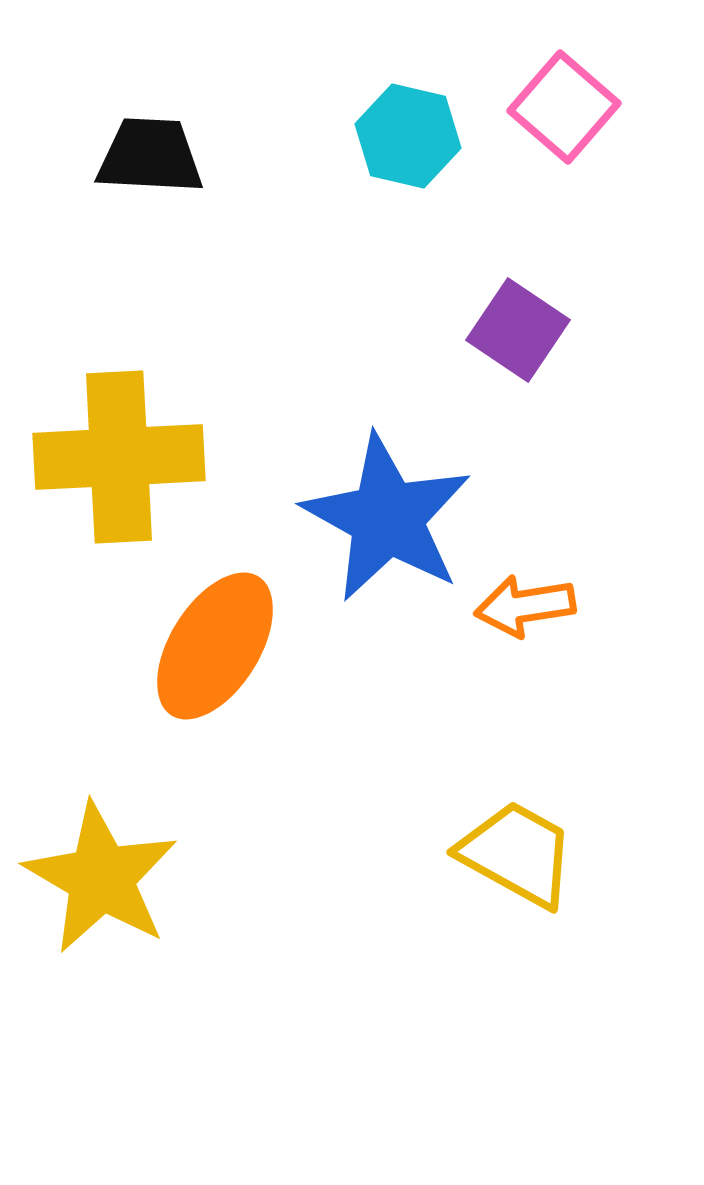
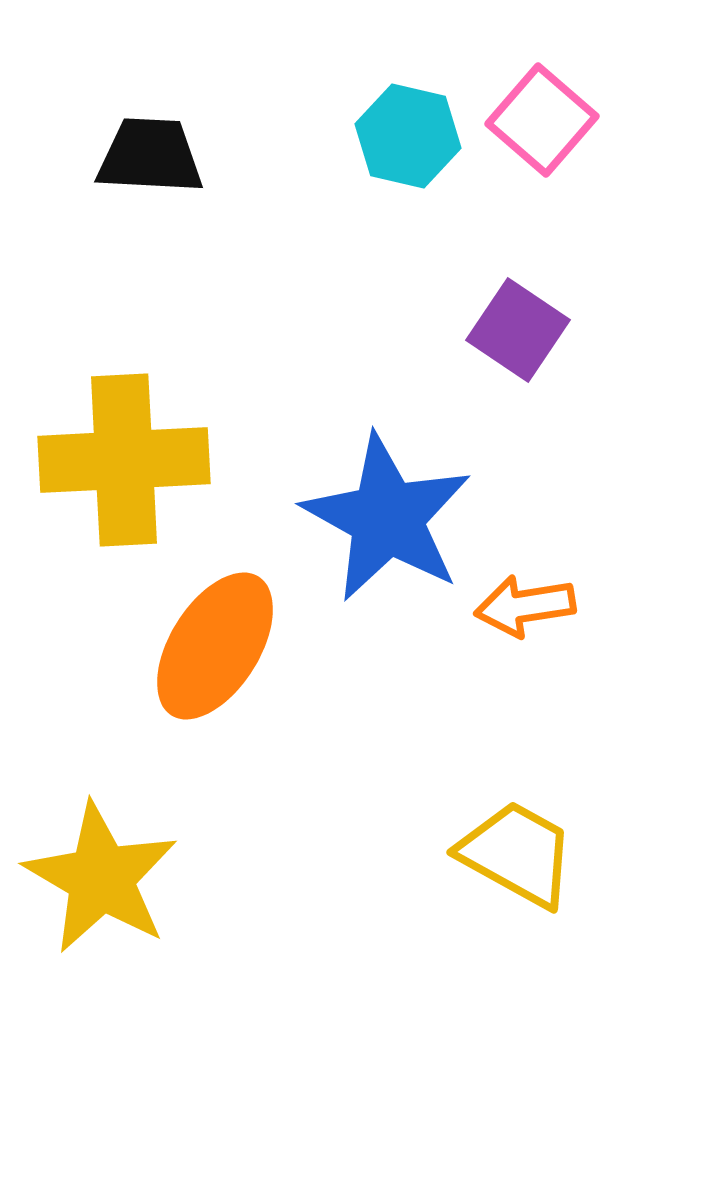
pink square: moved 22 px left, 13 px down
yellow cross: moved 5 px right, 3 px down
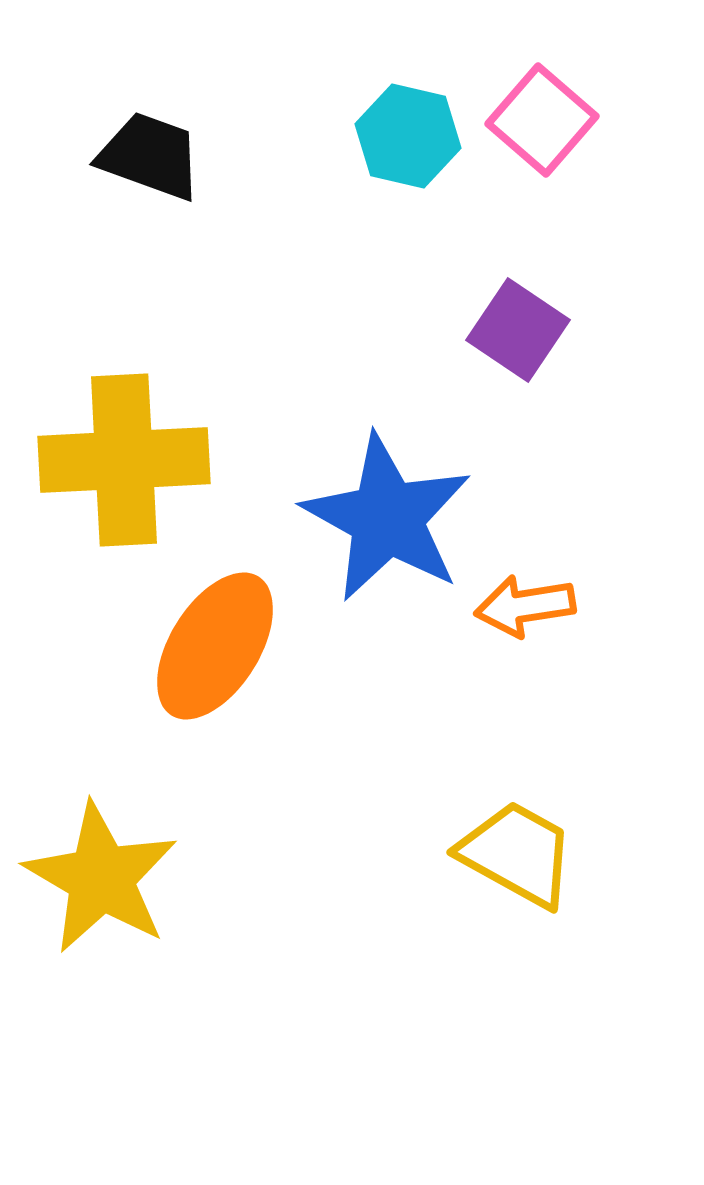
black trapezoid: rotated 17 degrees clockwise
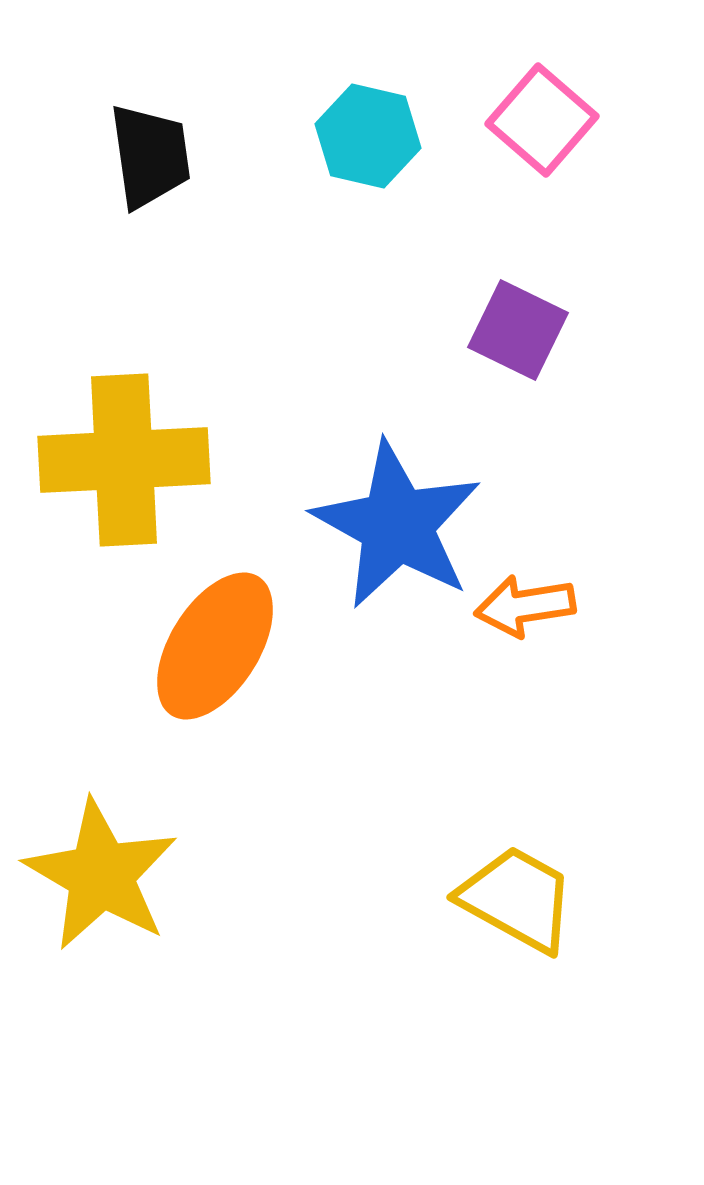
cyan hexagon: moved 40 px left
black trapezoid: rotated 62 degrees clockwise
purple square: rotated 8 degrees counterclockwise
blue star: moved 10 px right, 7 px down
yellow trapezoid: moved 45 px down
yellow star: moved 3 px up
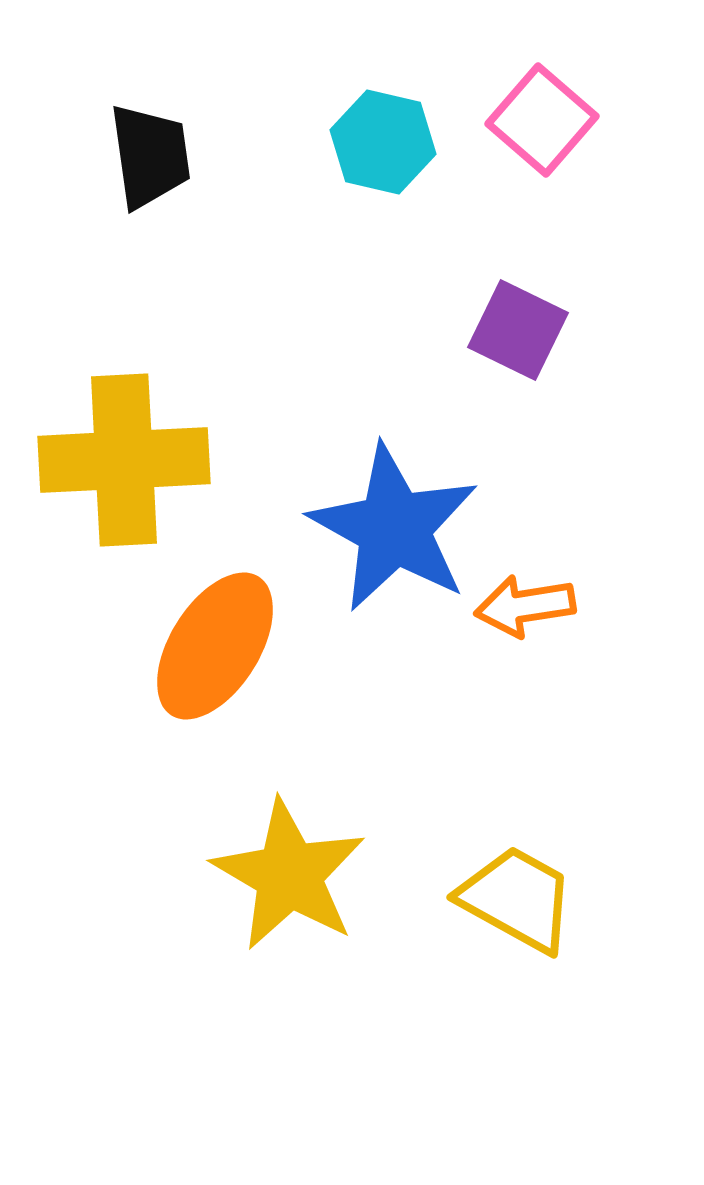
cyan hexagon: moved 15 px right, 6 px down
blue star: moved 3 px left, 3 px down
yellow star: moved 188 px right
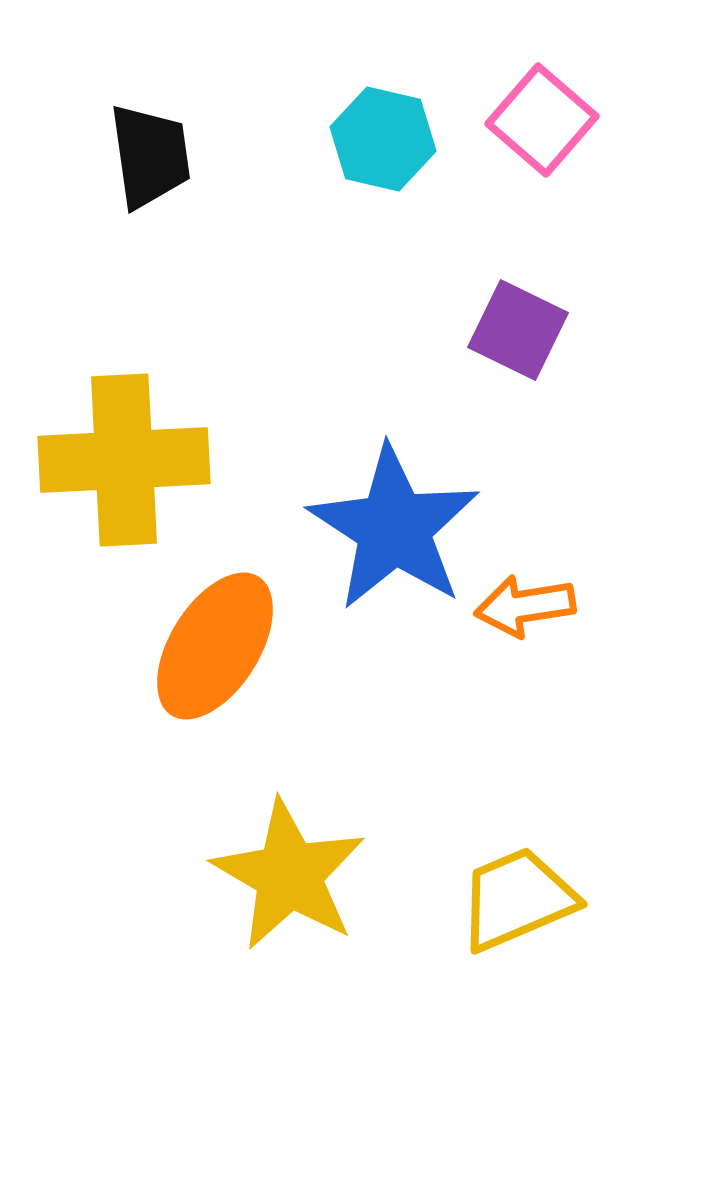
cyan hexagon: moved 3 px up
blue star: rotated 4 degrees clockwise
yellow trapezoid: rotated 52 degrees counterclockwise
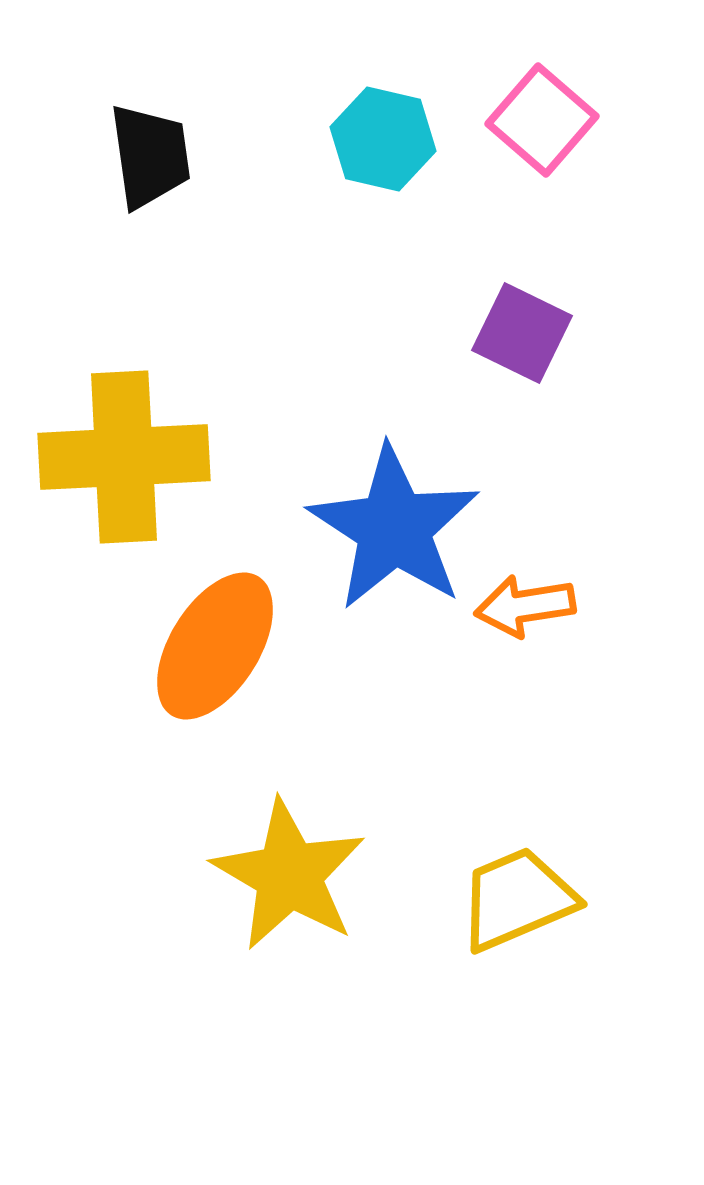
purple square: moved 4 px right, 3 px down
yellow cross: moved 3 px up
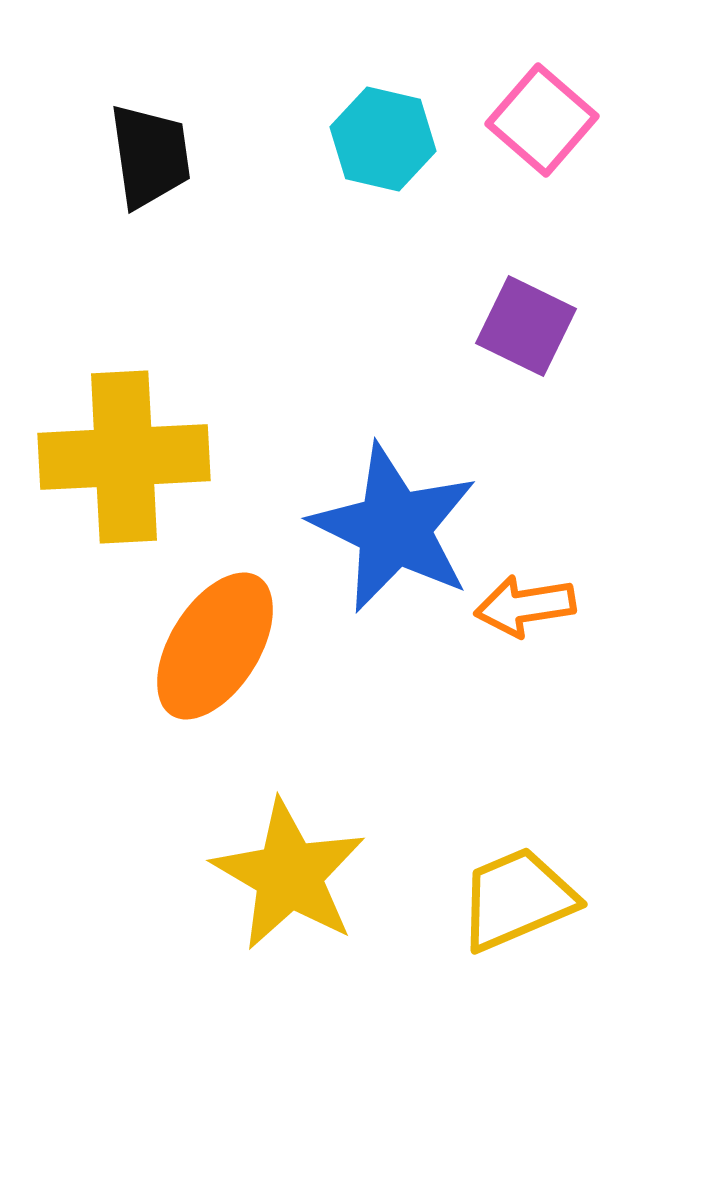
purple square: moved 4 px right, 7 px up
blue star: rotated 7 degrees counterclockwise
